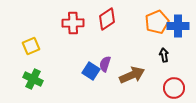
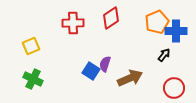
red diamond: moved 4 px right, 1 px up
blue cross: moved 2 px left, 5 px down
black arrow: rotated 48 degrees clockwise
brown arrow: moved 2 px left, 3 px down
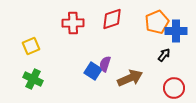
red diamond: moved 1 px right, 1 px down; rotated 15 degrees clockwise
blue square: moved 2 px right
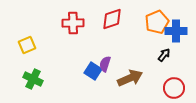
yellow square: moved 4 px left, 1 px up
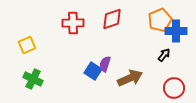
orange pentagon: moved 3 px right, 2 px up
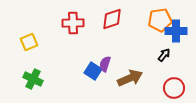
orange pentagon: rotated 15 degrees clockwise
yellow square: moved 2 px right, 3 px up
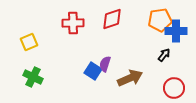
green cross: moved 2 px up
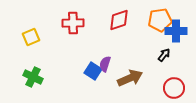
red diamond: moved 7 px right, 1 px down
yellow square: moved 2 px right, 5 px up
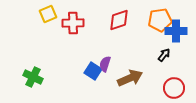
yellow square: moved 17 px right, 23 px up
